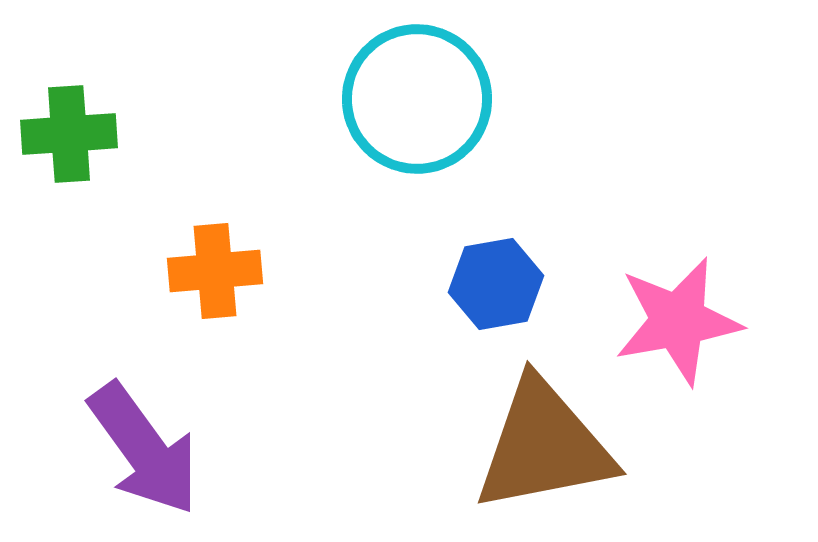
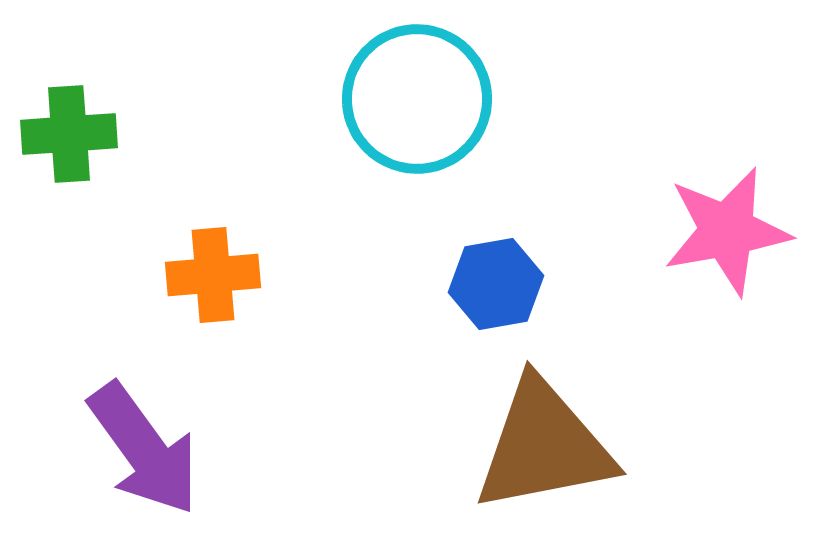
orange cross: moved 2 px left, 4 px down
pink star: moved 49 px right, 90 px up
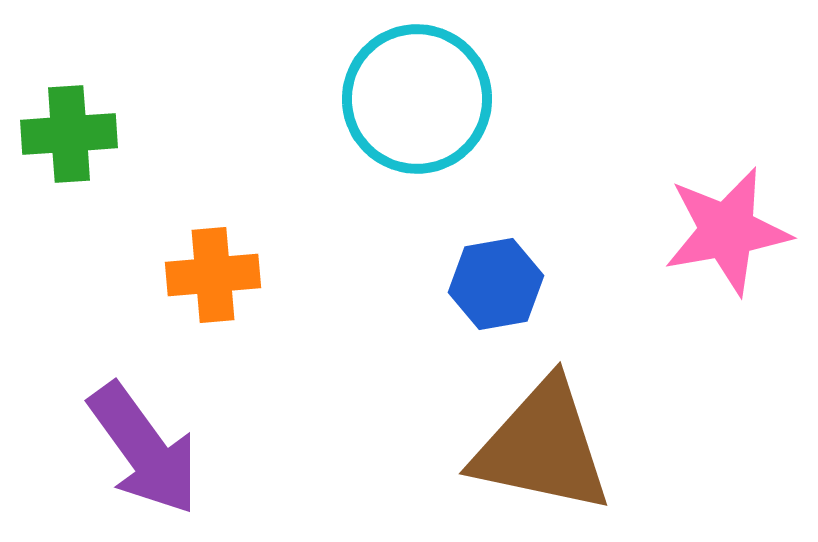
brown triangle: moved 2 px left, 1 px down; rotated 23 degrees clockwise
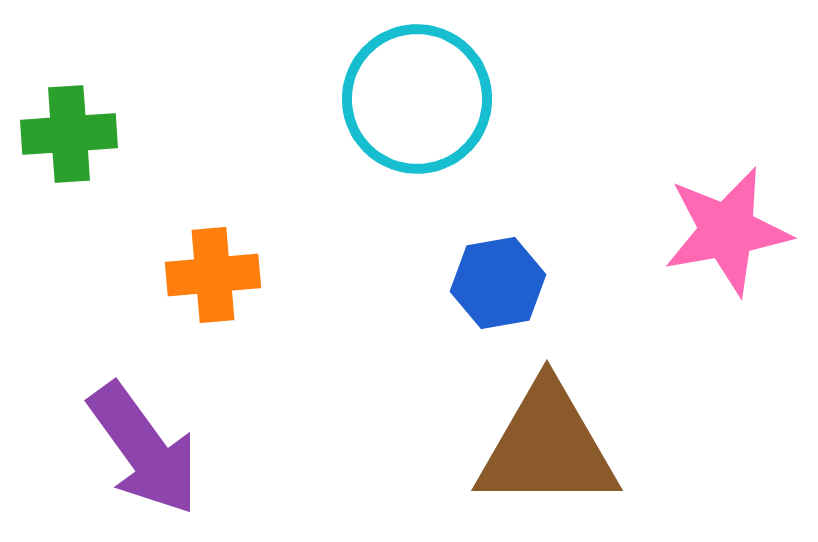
blue hexagon: moved 2 px right, 1 px up
brown triangle: moved 5 px right; rotated 12 degrees counterclockwise
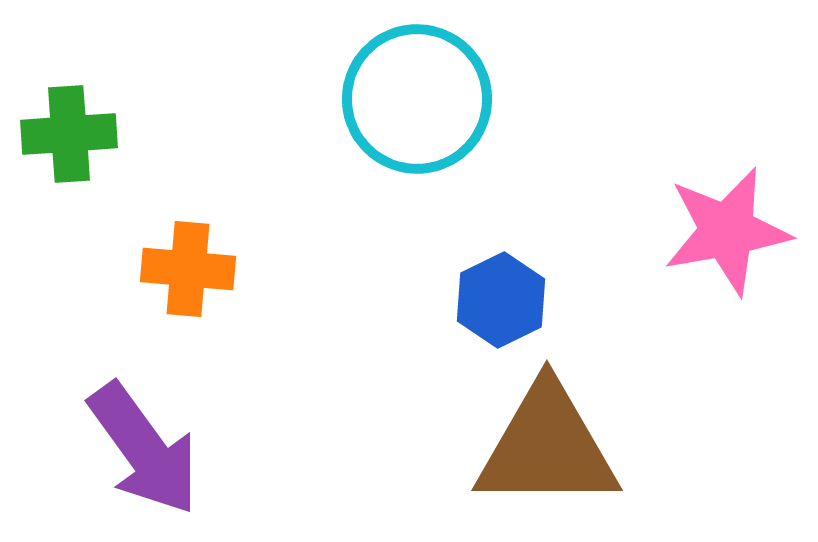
orange cross: moved 25 px left, 6 px up; rotated 10 degrees clockwise
blue hexagon: moved 3 px right, 17 px down; rotated 16 degrees counterclockwise
